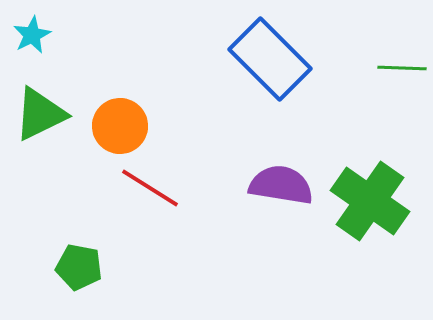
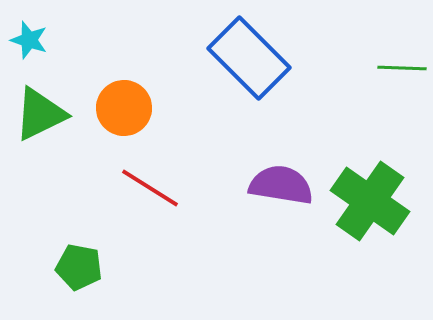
cyan star: moved 3 px left, 5 px down; rotated 27 degrees counterclockwise
blue rectangle: moved 21 px left, 1 px up
orange circle: moved 4 px right, 18 px up
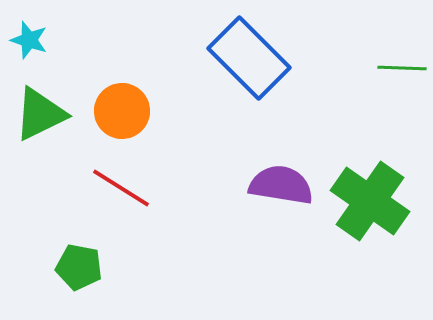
orange circle: moved 2 px left, 3 px down
red line: moved 29 px left
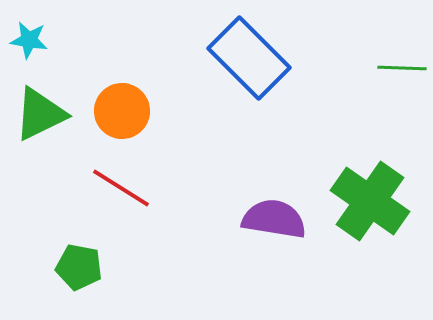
cyan star: rotated 9 degrees counterclockwise
purple semicircle: moved 7 px left, 34 px down
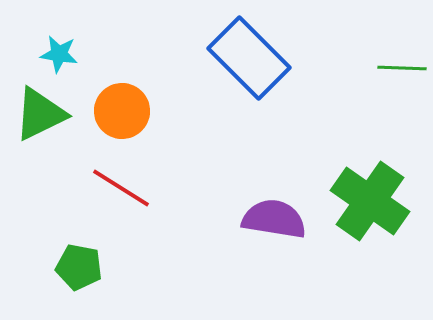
cyan star: moved 30 px right, 14 px down
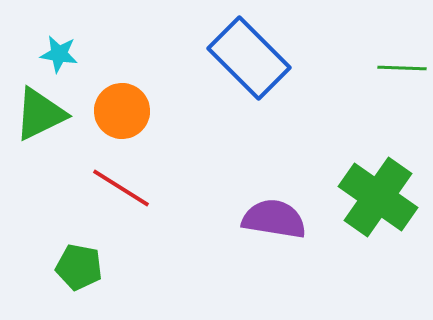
green cross: moved 8 px right, 4 px up
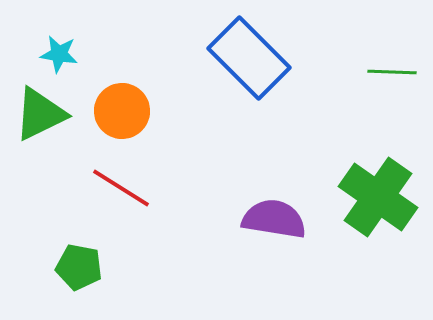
green line: moved 10 px left, 4 px down
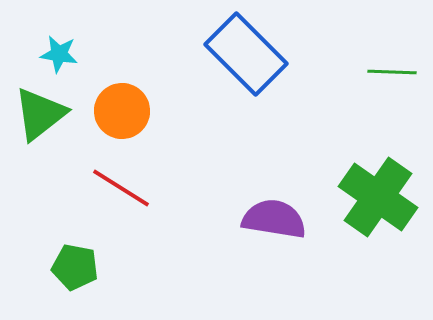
blue rectangle: moved 3 px left, 4 px up
green triangle: rotated 12 degrees counterclockwise
green pentagon: moved 4 px left
